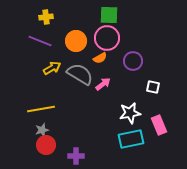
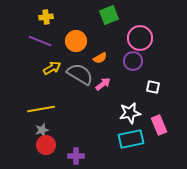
green square: rotated 24 degrees counterclockwise
pink circle: moved 33 px right
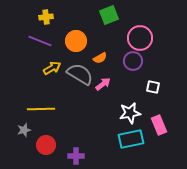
yellow line: rotated 8 degrees clockwise
gray star: moved 18 px left
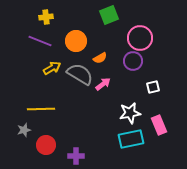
white square: rotated 24 degrees counterclockwise
